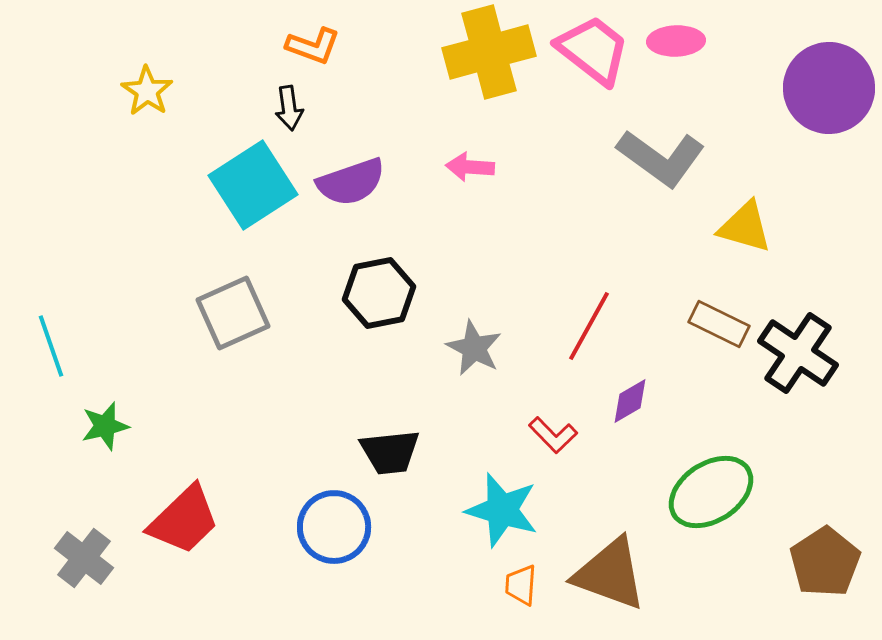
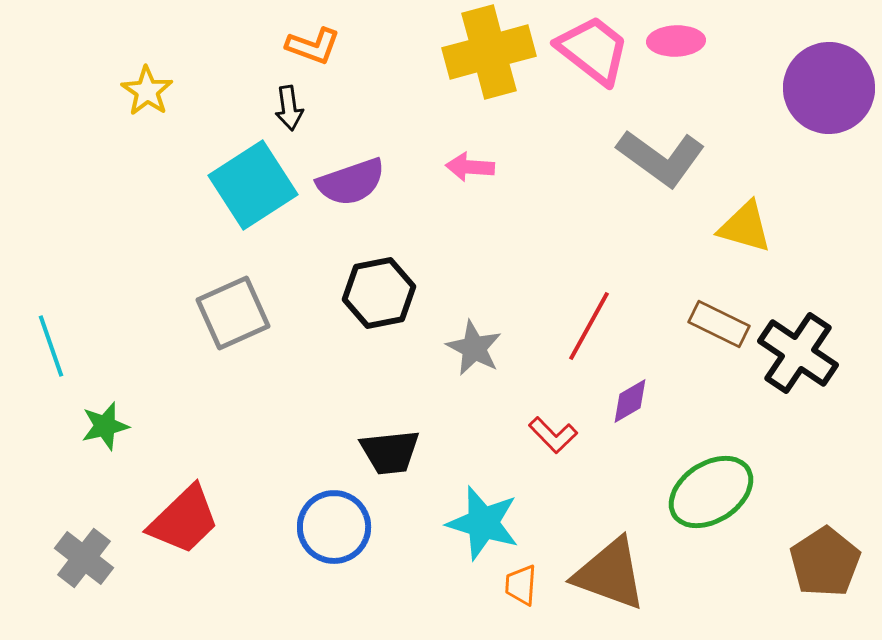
cyan star: moved 19 px left, 13 px down
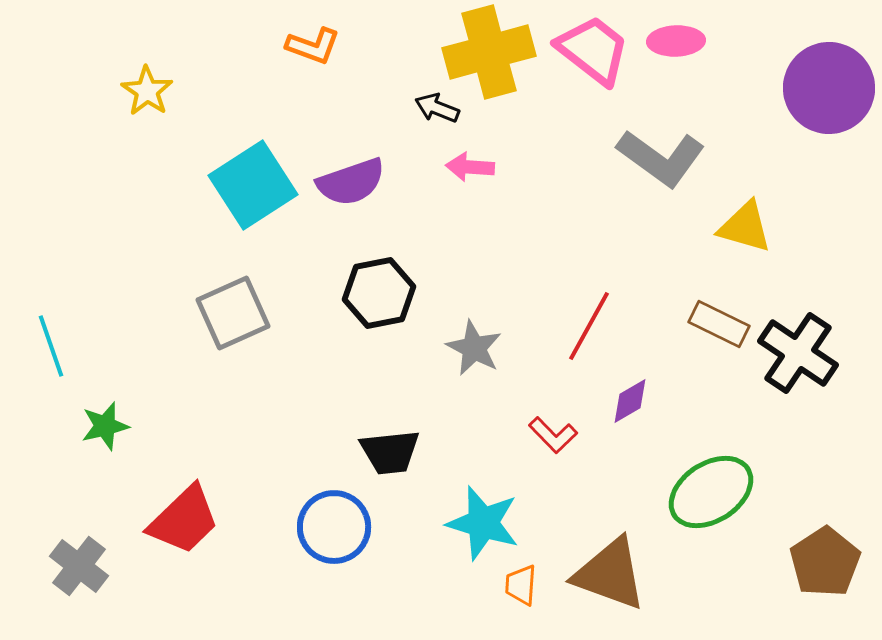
black arrow: moved 148 px right; rotated 120 degrees clockwise
gray cross: moved 5 px left, 8 px down
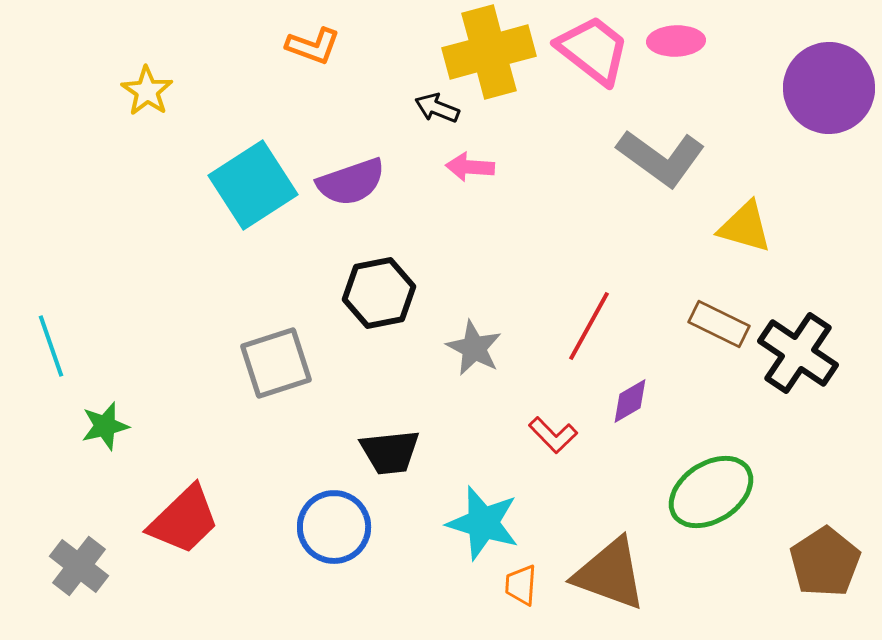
gray square: moved 43 px right, 50 px down; rotated 6 degrees clockwise
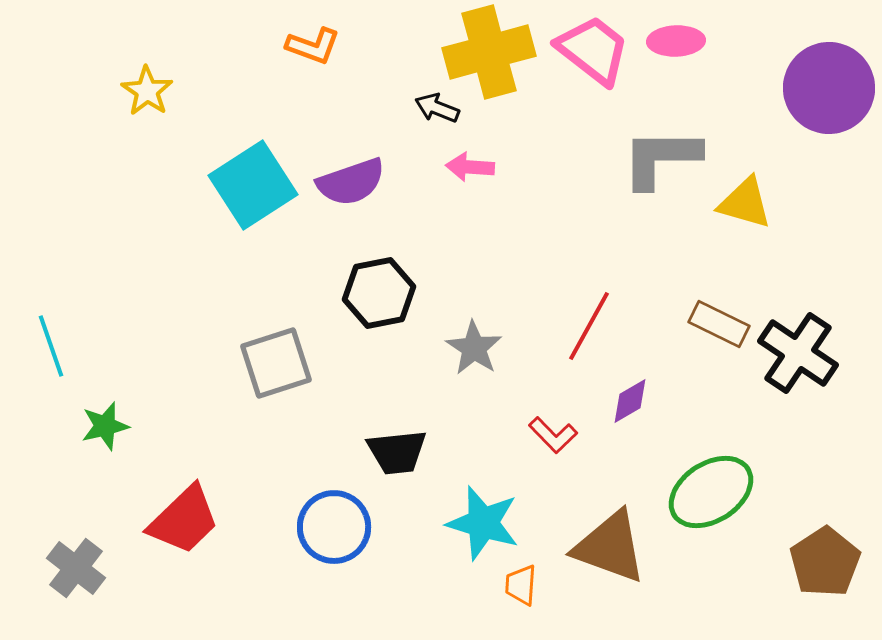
gray L-shape: rotated 144 degrees clockwise
yellow triangle: moved 24 px up
gray star: rotated 6 degrees clockwise
black trapezoid: moved 7 px right
gray cross: moved 3 px left, 2 px down
brown triangle: moved 27 px up
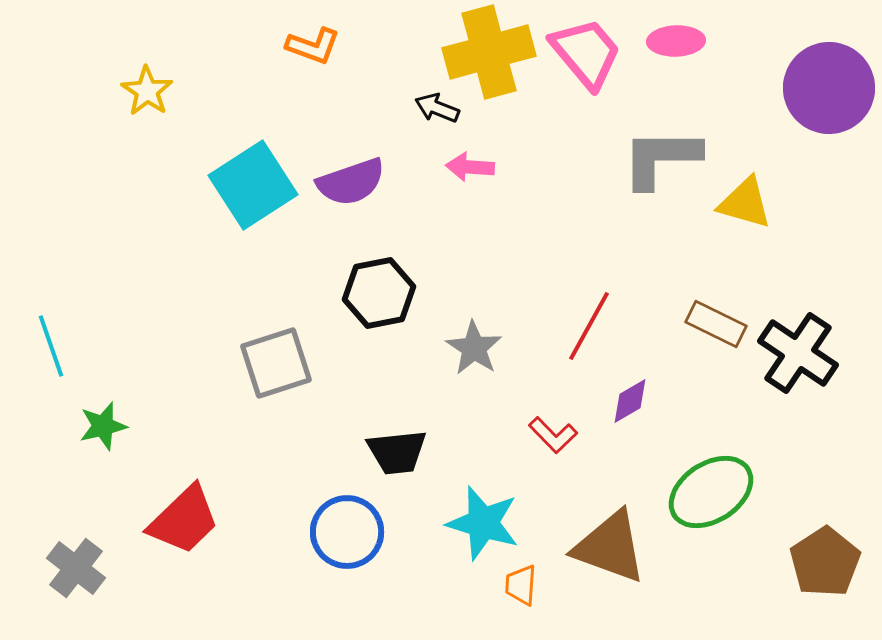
pink trapezoid: moved 7 px left, 3 px down; rotated 12 degrees clockwise
brown rectangle: moved 3 px left
green star: moved 2 px left
blue circle: moved 13 px right, 5 px down
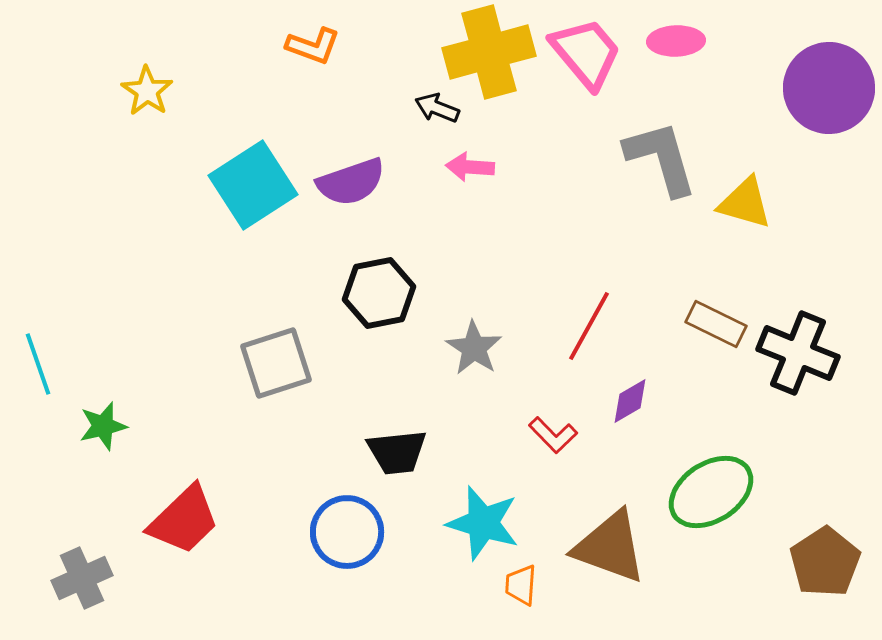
gray L-shape: rotated 74 degrees clockwise
cyan line: moved 13 px left, 18 px down
black cross: rotated 12 degrees counterclockwise
gray cross: moved 6 px right, 10 px down; rotated 28 degrees clockwise
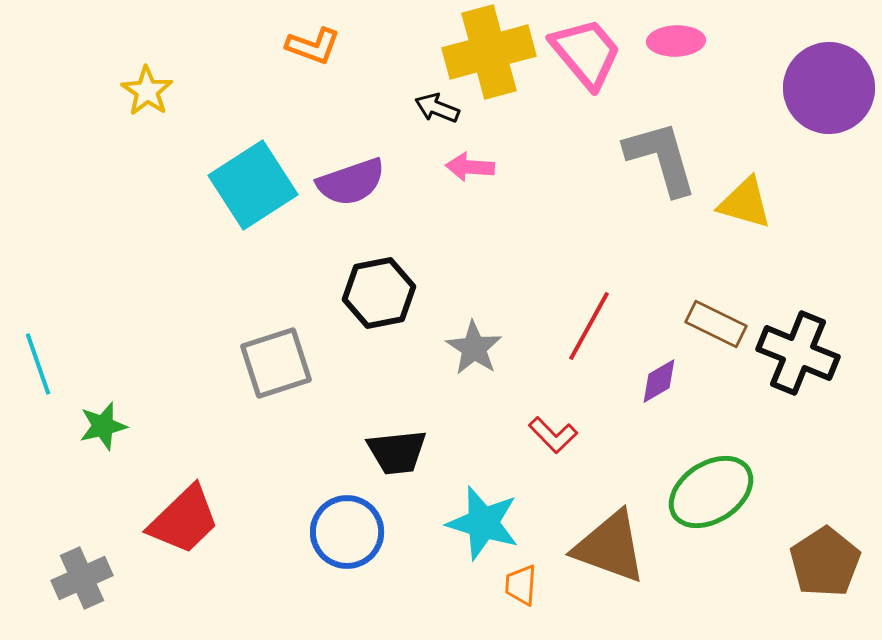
purple diamond: moved 29 px right, 20 px up
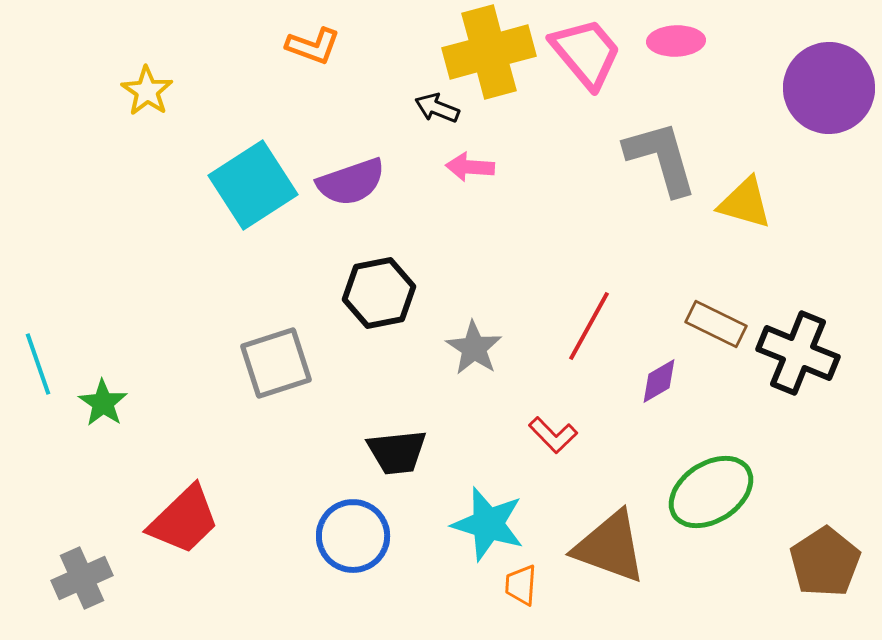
green star: moved 23 px up; rotated 24 degrees counterclockwise
cyan star: moved 5 px right, 1 px down
blue circle: moved 6 px right, 4 px down
